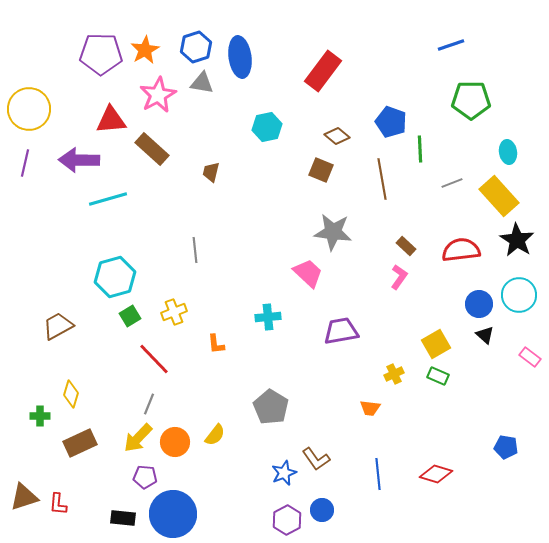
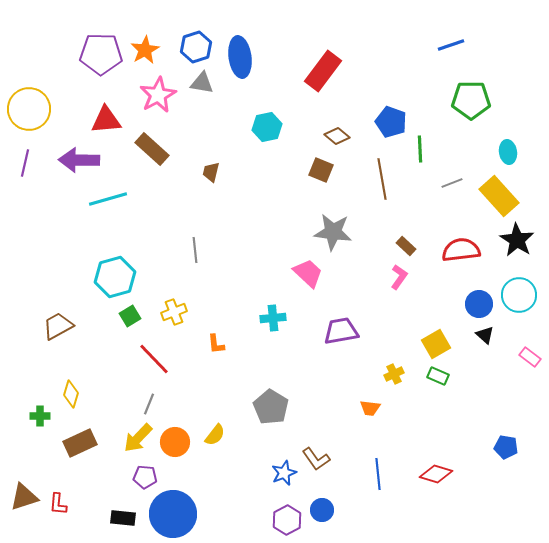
red triangle at (111, 120): moved 5 px left
cyan cross at (268, 317): moved 5 px right, 1 px down
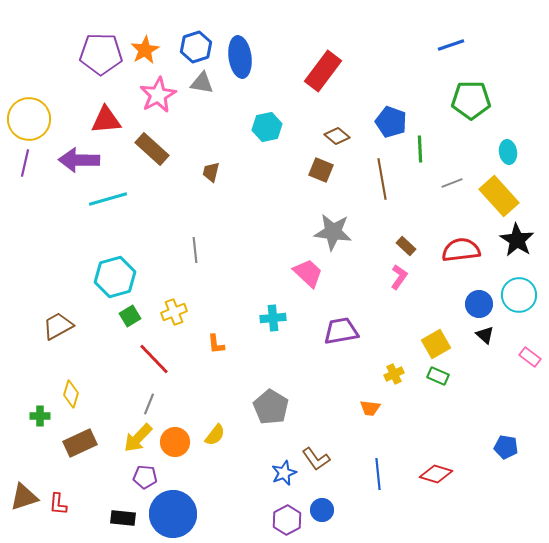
yellow circle at (29, 109): moved 10 px down
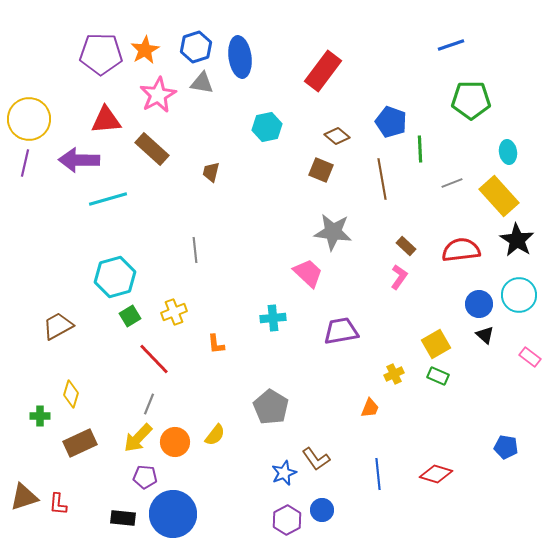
orange trapezoid at (370, 408): rotated 75 degrees counterclockwise
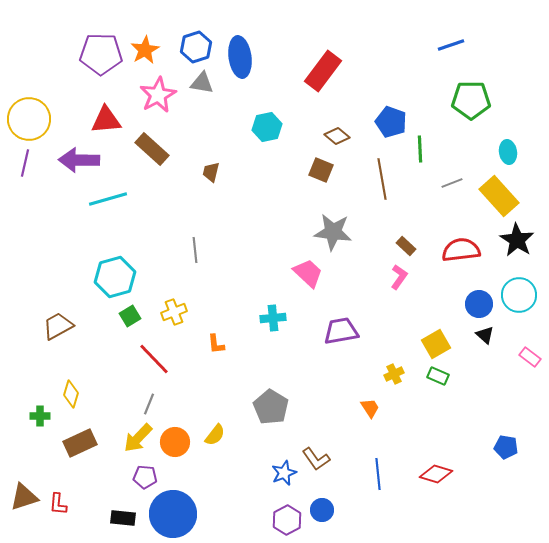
orange trapezoid at (370, 408): rotated 55 degrees counterclockwise
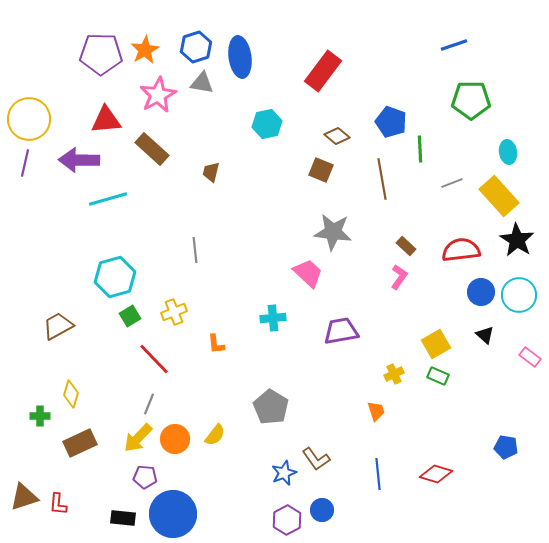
blue line at (451, 45): moved 3 px right
cyan hexagon at (267, 127): moved 3 px up
blue circle at (479, 304): moved 2 px right, 12 px up
orange trapezoid at (370, 408): moved 6 px right, 3 px down; rotated 15 degrees clockwise
orange circle at (175, 442): moved 3 px up
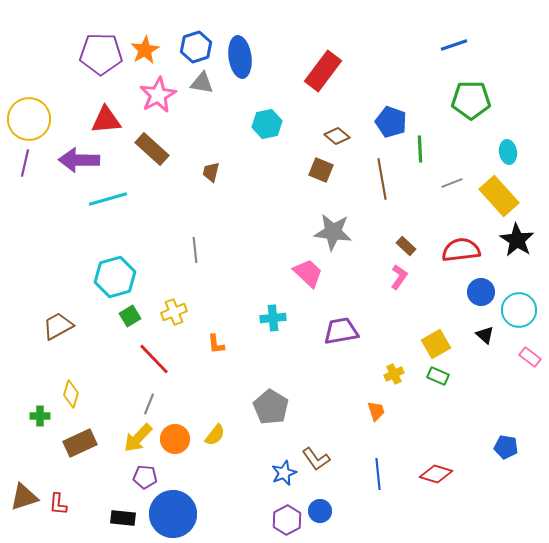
cyan circle at (519, 295): moved 15 px down
blue circle at (322, 510): moved 2 px left, 1 px down
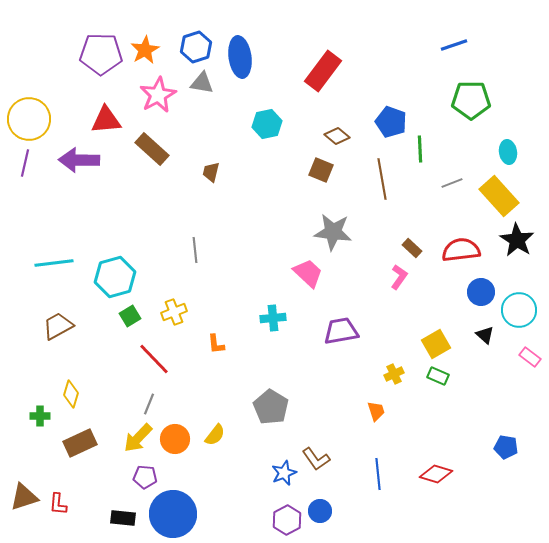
cyan line at (108, 199): moved 54 px left, 64 px down; rotated 9 degrees clockwise
brown rectangle at (406, 246): moved 6 px right, 2 px down
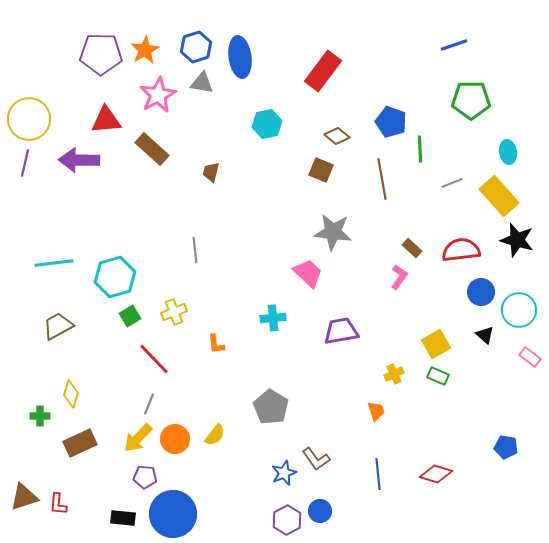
black star at (517, 240): rotated 16 degrees counterclockwise
